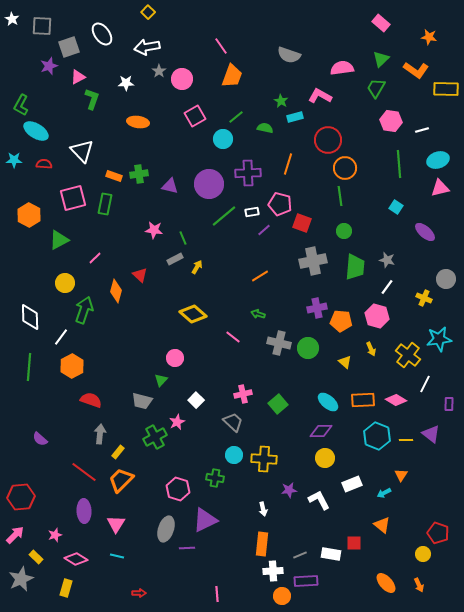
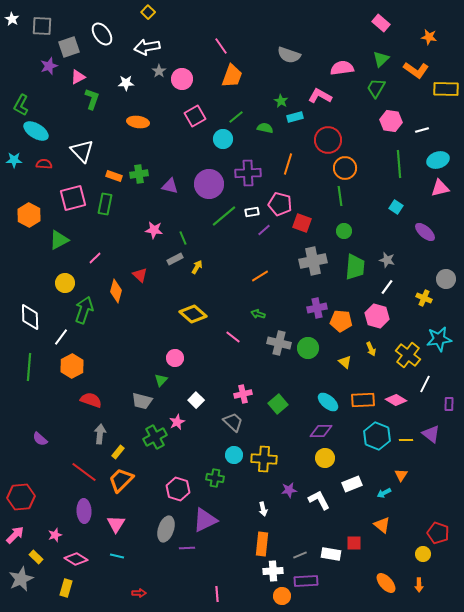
orange arrow at (419, 585): rotated 24 degrees clockwise
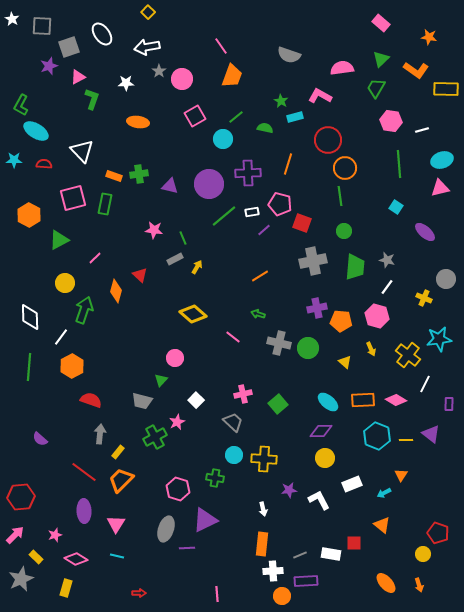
cyan ellipse at (438, 160): moved 4 px right
orange arrow at (419, 585): rotated 16 degrees counterclockwise
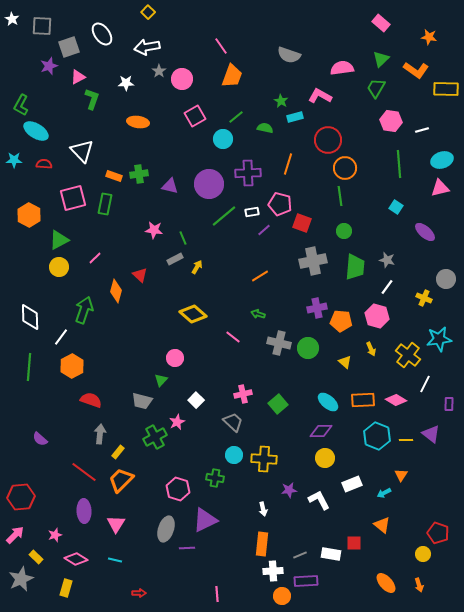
yellow circle at (65, 283): moved 6 px left, 16 px up
cyan line at (117, 556): moved 2 px left, 4 px down
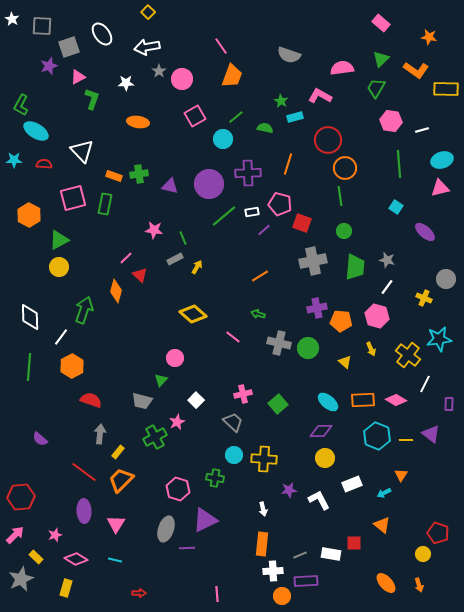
pink line at (95, 258): moved 31 px right
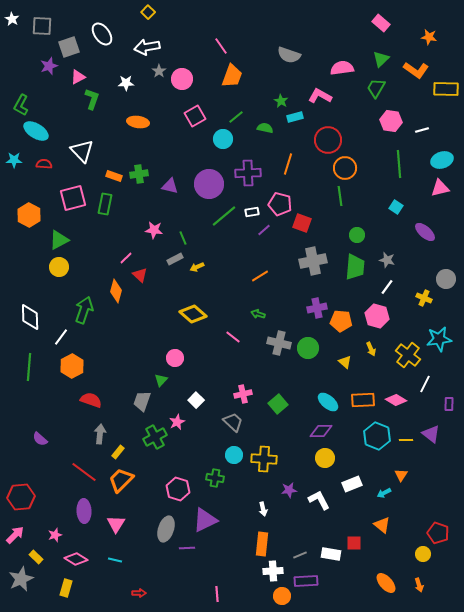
green circle at (344, 231): moved 13 px right, 4 px down
yellow arrow at (197, 267): rotated 144 degrees counterclockwise
gray trapezoid at (142, 401): rotated 95 degrees clockwise
